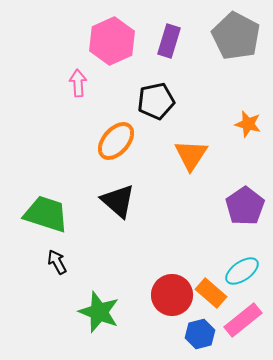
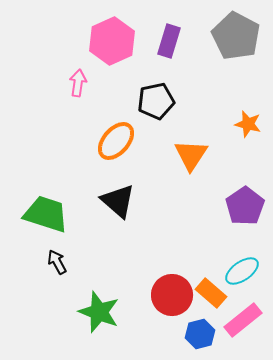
pink arrow: rotated 12 degrees clockwise
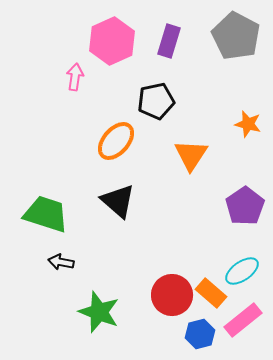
pink arrow: moved 3 px left, 6 px up
black arrow: moved 4 px right; rotated 50 degrees counterclockwise
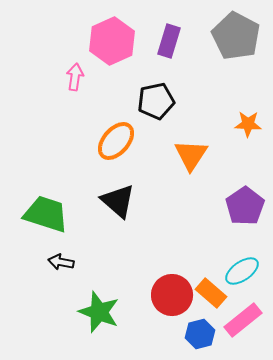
orange star: rotated 12 degrees counterclockwise
